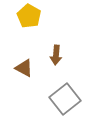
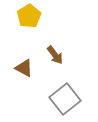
yellow pentagon: rotated 10 degrees clockwise
brown arrow: moved 1 px left; rotated 42 degrees counterclockwise
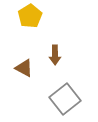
yellow pentagon: moved 1 px right
brown arrow: rotated 36 degrees clockwise
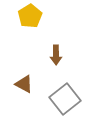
brown arrow: moved 1 px right
brown triangle: moved 16 px down
